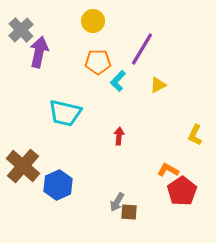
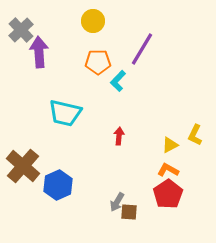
purple arrow: rotated 16 degrees counterclockwise
yellow triangle: moved 12 px right, 60 px down
red pentagon: moved 14 px left, 3 px down
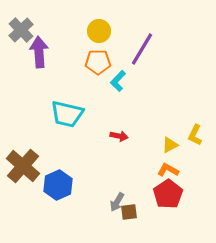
yellow circle: moved 6 px right, 10 px down
cyan trapezoid: moved 2 px right, 1 px down
red arrow: rotated 96 degrees clockwise
brown square: rotated 12 degrees counterclockwise
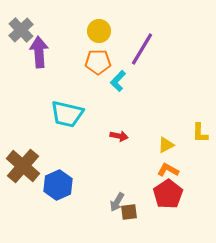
yellow L-shape: moved 5 px right, 2 px up; rotated 25 degrees counterclockwise
yellow triangle: moved 4 px left
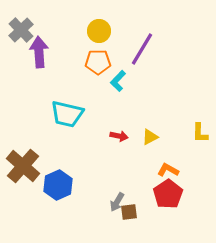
yellow triangle: moved 16 px left, 8 px up
